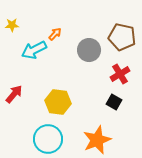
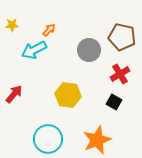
orange arrow: moved 6 px left, 4 px up
yellow hexagon: moved 10 px right, 7 px up
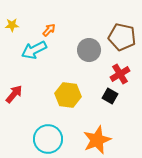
black square: moved 4 px left, 6 px up
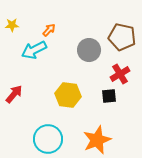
black square: moved 1 px left; rotated 35 degrees counterclockwise
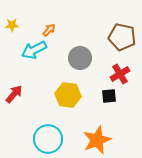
gray circle: moved 9 px left, 8 px down
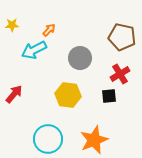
orange star: moved 3 px left
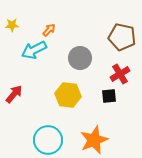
cyan circle: moved 1 px down
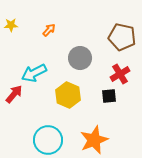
yellow star: moved 1 px left
cyan arrow: moved 23 px down
yellow hexagon: rotated 15 degrees clockwise
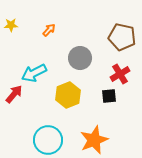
yellow hexagon: rotated 15 degrees clockwise
